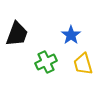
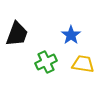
yellow trapezoid: rotated 115 degrees clockwise
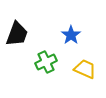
yellow trapezoid: moved 2 px right, 5 px down; rotated 15 degrees clockwise
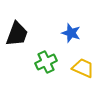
blue star: moved 2 px up; rotated 18 degrees counterclockwise
yellow trapezoid: moved 2 px left, 1 px up
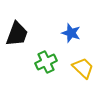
yellow trapezoid: rotated 20 degrees clockwise
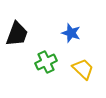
yellow trapezoid: moved 1 px down
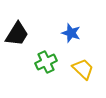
black trapezoid: rotated 12 degrees clockwise
